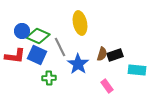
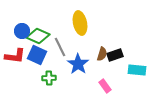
pink rectangle: moved 2 px left
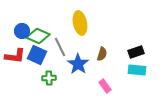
black rectangle: moved 21 px right, 3 px up
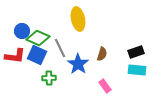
yellow ellipse: moved 2 px left, 4 px up
green diamond: moved 2 px down
gray line: moved 1 px down
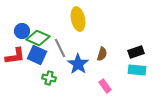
red L-shape: rotated 15 degrees counterclockwise
green cross: rotated 16 degrees clockwise
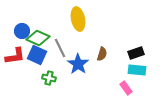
black rectangle: moved 1 px down
pink rectangle: moved 21 px right, 2 px down
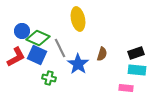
red L-shape: moved 1 px right, 1 px down; rotated 20 degrees counterclockwise
pink rectangle: rotated 48 degrees counterclockwise
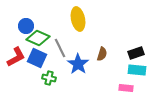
blue circle: moved 4 px right, 5 px up
blue square: moved 3 px down
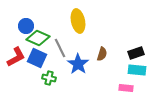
yellow ellipse: moved 2 px down
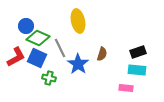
black rectangle: moved 2 px right, 1 px up
